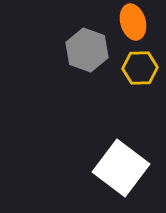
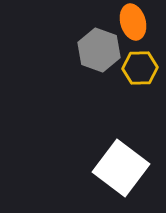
gray hexagon: moved 12 px right
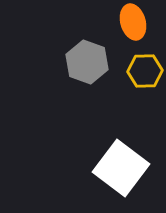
gray hexagon: moved 12 px left, 12 px down
yellow hexagon: moved 5 px right, 3 px down
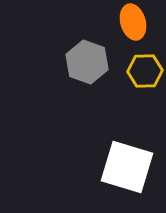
white square: moved 6 px right, 1 px up; rotated 20 degrees counterclockwise
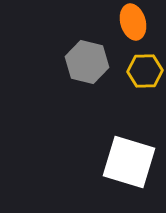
gray hexagon: rotated 6 degrees counterclockwise
white square: moved 2 px right, 5 px up
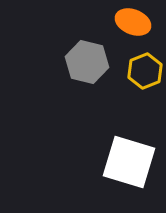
orange ellipse: rotated 52 degrees counterclockwise
yellow hexagon: rotated 20 degrees counterclockwise
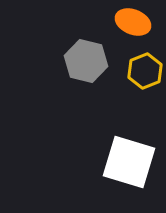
gray hexagon: moved 1 px left, 1 px up
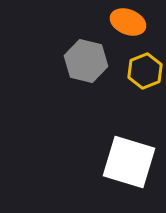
orange ellipse: moved 5 px left
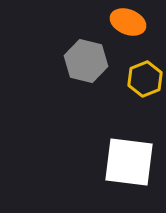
yellow hexagon: moved 8 px down
white square: rotated 10 degrees counterclockwise
